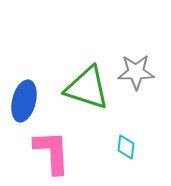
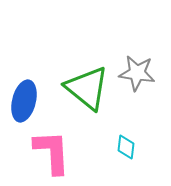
gray star: moved 1 px right, 1 px down; rotated 9 degrees clockwise
green triangle: rotated 21 degrees clockwise
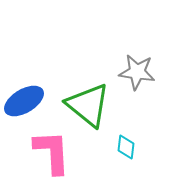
gray star: moved 1 px up
green triangle: moved 1 px right, 17 px down
blue ellipse: rotated 45 degrees clockwise
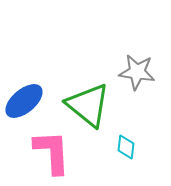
blue ellipse: rotated 9 degrees counterclockwise
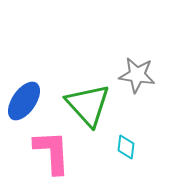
gray star: moved 3 px down
blue ellipse: rotated 15 degrees counterclockwise
green triangle: rotated 9 degrees clockwise
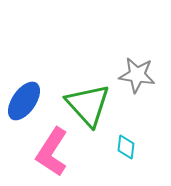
pink L-shape: rotated 144 degrees counterclockwise
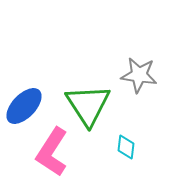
gray star: moved 2 px right
blue ellipse: moved 5 px down; rotated 9 degrees clockwise
green triangle: rotated 9 degrees clockwise
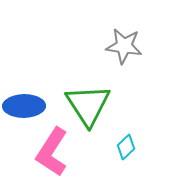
gray star: moved 15 px left, 29 px up
blue ellipse: rotated 45 degrees clockwise
cyan diamond: rotated 40 degrees clockwise
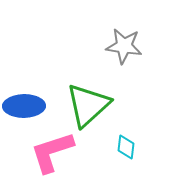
green triangle: rotated 21 degrees clockwise
cyan diamond: rotated 40 degrees counterclockwise
pink L-shape: rotated 39 degrees clockwise
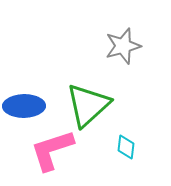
gray star: moved 1 px left; rotated 24 degrees counterclockwise
pink L-shape: moved 2 px up
